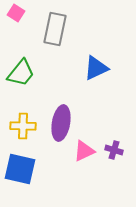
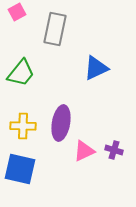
pink square: moved 1 px right, 1 px up; rotated 30 degrees clockwise
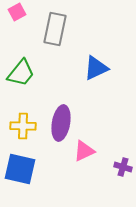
purple cross: moved 9 px right, 17 px down
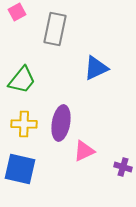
green trapezoid: moved 1 px right, 7 px down
yellow cross: moved 1 px right, 2 px up
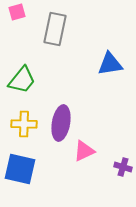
pink square: rotated 12 degrees clockwise
blue triangle: moved 14 px right, 4 px up; rotated 16 degrees clockwise
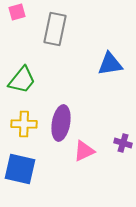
purple cross: moved 24 px up
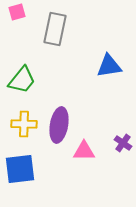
blue triangle: moved 1 px left, 2 px down
purple ellipse: moved 2 px left, 2 px down
purple cross: rotated 18 degrees clockwise
pink triangle: rotated 25 degrees clockwise
blue square: rotated 20 degrees counterclockwise
